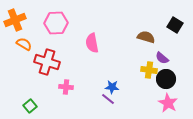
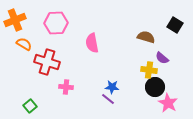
black circle: moved 11 px left, 8 px down
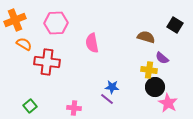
red cross: rotated 10 degrees counterclockwise
pink cross: moved 8 px right, 21 px down
purple line: moved 1 px left
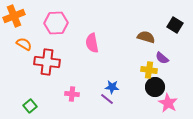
orange cross: moved 1 px left, 4 px up
pink cross: moved 2 px left, 14 px up
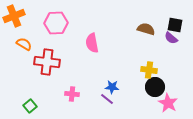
black square: rotated 21 degrees counterclockwise
brown semicircle: moved 8 px up
purple semicircle: moved 9 px right, 20 px up
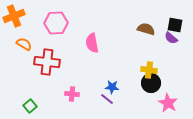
black circle: moved 4 px left, 4 px up
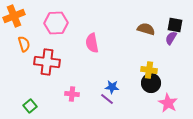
purple semicircle: rotated 80 degrees clockwise
orange semicircle: rotated 42 degrees clockwise
